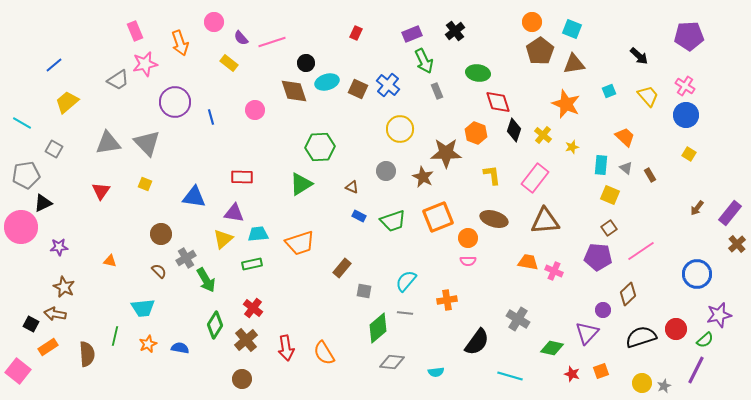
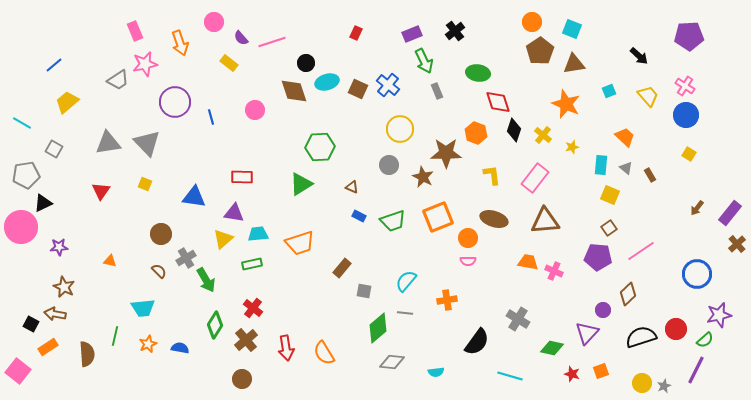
gray circle at (386, 171): moved 3 px right, 6 px up
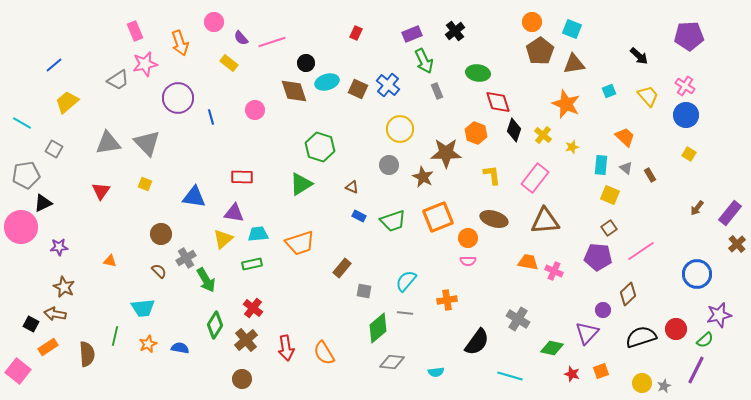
purple circle at (175, 102): moved 3 px right, 4 px up
green hexagon at (320, 147): rotated 20 degrees clockwise
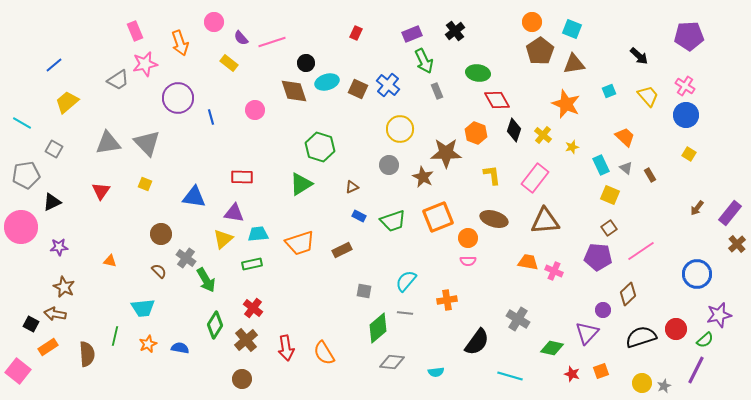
red diamond at (498, 102): moved 1 px left, 2 px up; rotated 12 degrees counterclockwise
cyan rectangle at (601, 165): rotated 30 degrees counterclockwise
brown triangle at (352, 187): rotated 48 degrees counterclockwise
black triangle at (43, 203): moved 9 px right, 1 px up
gray cross at (186, 258): rotated 24 degrees counterclockwise
brown rectangle at (342, 268): moved 18 px up; rotated 24 degrees clockwise
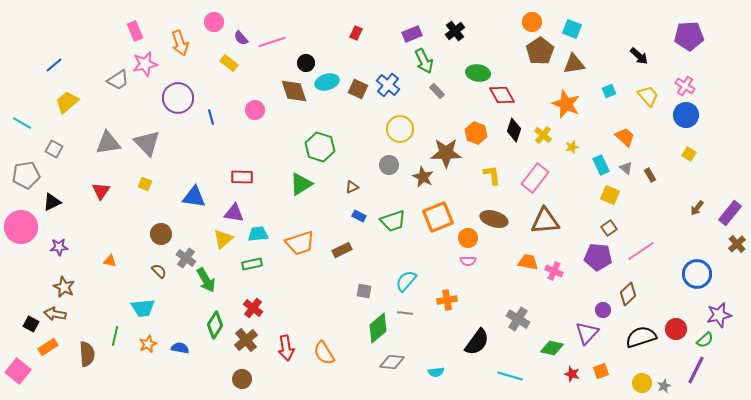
gray rectangle at (437, 91): rotated 21 degrees counterclockwise
red diamond at (497, 100): moved 5 px right, 5 px up
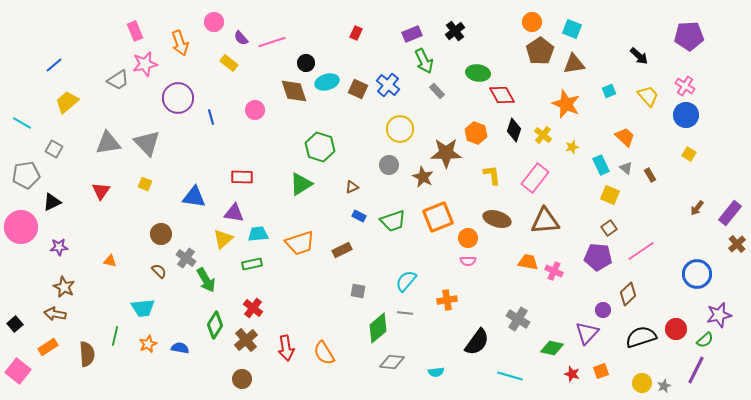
brown ellipse at (494, 219): moved 3 px right
gray square at (364, 291): moved 6 px left
black square at (31, 324): moved 16 px left; rotated 21 degrees clockwise
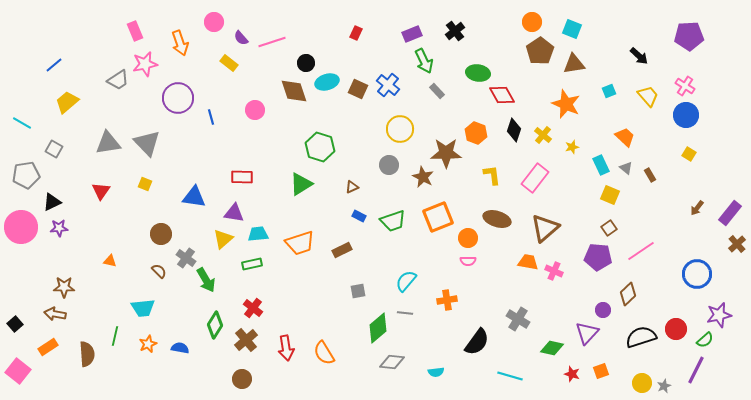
brown triangle at (545, 221): moved 7 px down; rotated 36 degrees counterclockwise
purple star at (59, 247): moved 19 px up
brown star at (64, 287): rotated 25 degrees counterclockwise
gray square at (358, 291): rotated 21 degrees counterclockwise
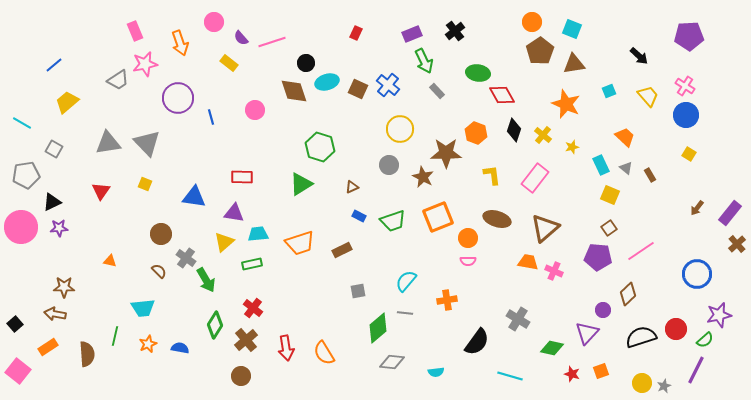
yellow triangle at (223, 239): moved 1 px right, 3 px down
brown circle at (242, 379): moved 1 px left, 3 px up
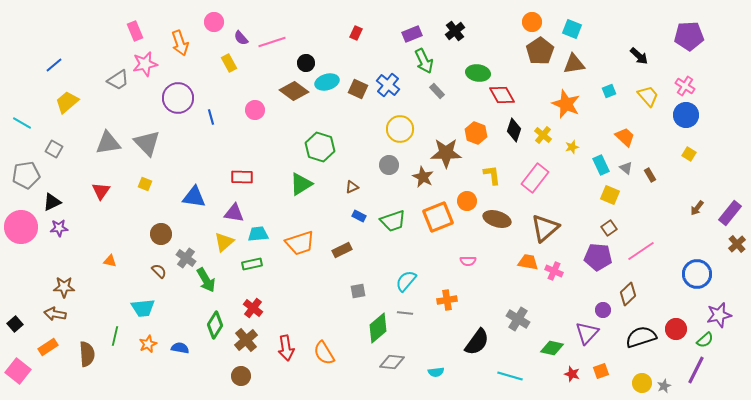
yellow rectangle at (229, 63): rotated 24 degrees clockwise
brown diamond at (294, 91): rotated 36 degrees counterclockwise
orange circle at (468, 238): moved 1 px left, 37 px up
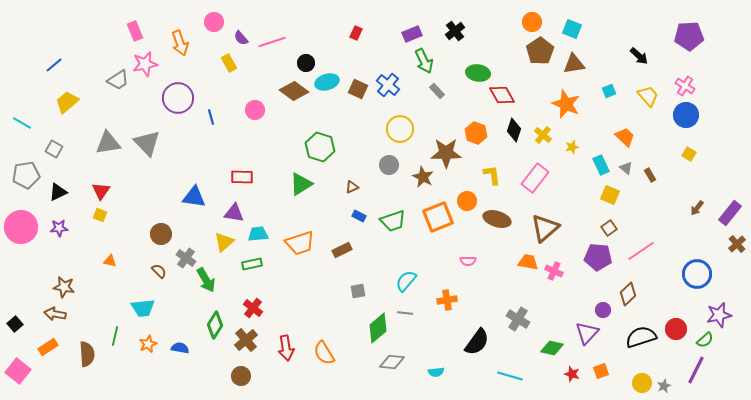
yellow square at (145, 184): moved 45 px left, 31 px down
black triangle at (52, 202): moved 6 px right, 10 px up
brown star at (64, 287): rotated 10 degrees clockwise
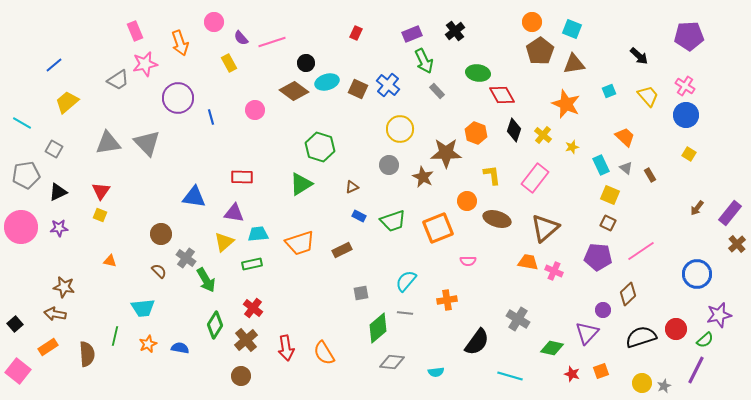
orange square at (438, 217): moved 11 px down
brown square at (609, 228): moved 1 px left, 5 px up; rotated 28 degrees counterclockwise
gray square at (358, 291): moved 3 px right, 2 px down
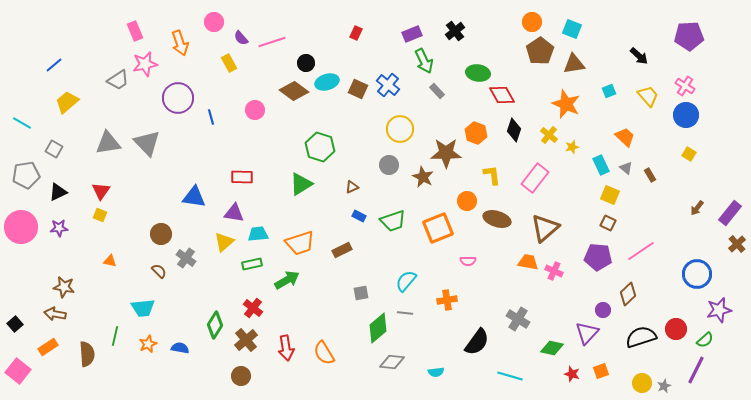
yellow cross at (543, 135): moved 6 px right
green arrow at (206, 280): moved 81 px right; rotated 90 degrees counterclockwise
purple star at (719, 315): moved 5 px up
